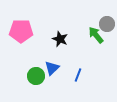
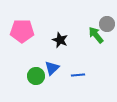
pink pentagon: moved 1 px right
black star: moved 1 px down
blue line: rotated 64 degrees clockwise
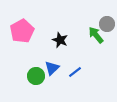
pink pentagon: rotated 30 degrees counterclockwise
blue line: moved 3 px left, 3 px up; rotated 32 degrees counterclockwise
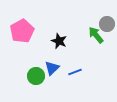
black star: moved 1 px left, 1 px down
blue line: rotated 16 degrees clockwise
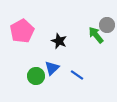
gray circle: moved 1 px down
blue line: moved 2 px right, 3 px down; rotated 56 degrees clockwise
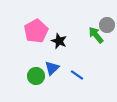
pink pentagon: moved 14 px right
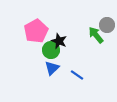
green circle: moved 15 px right, 26 px up
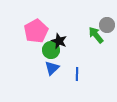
blue line: moved 1 px up; rotated 56 degrees clockwise
